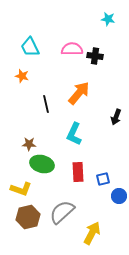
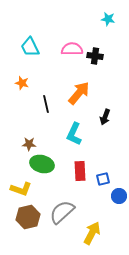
orange star: moved 7 px down
black arrow: moved 11 px left
red rectangle: moved 2 px right, 1 px up
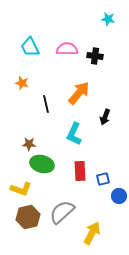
pink semicircle: moved 5 px left
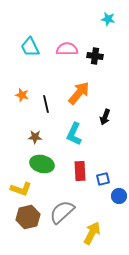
orange star: moved 12 px down
brown star: moved 6 px right, 7 px up
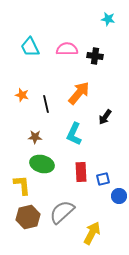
black arrow: rotated 14 degrees clockwise
red rectangle: moved 1 px right, 1 px down
yellow L-shape: moved 1 px right, 4 px up; rotated 115 degrees counterclockwise
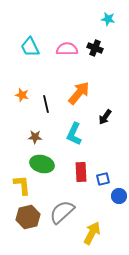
black cross: moved 8 px up; rotated 14 degrees clockwise
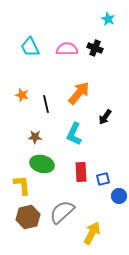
cyan star: rotated 16 degrees clockwise
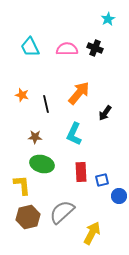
cyan star: rotated 16 degrees clockwise
black arrow: moved 4 px up
blue square: moved 1 px left, 1 px down
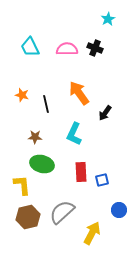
orange arrow: rotated 75 degrees counterclockwise
blue circle: moved 14 px down
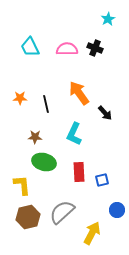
orange star: moved 2 px left, 3 px down; rotated 16 degrees counterclockwise
black arrow: rotated 77 degrees counterclockwise
green ellipse: moved 2 px right, 2 px up
red rectangle: moved 2 px left
blue circle: moved 2 px left
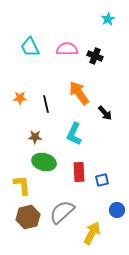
black cross: moved 8 px down
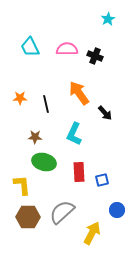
brown hexagon: rotated 15 degrees clockwise
